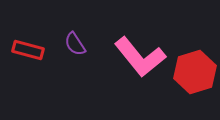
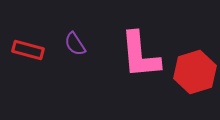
pink L-shape: moved 2 px up; rotated 34 degrees clockwise
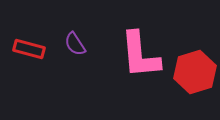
red rectangle: moved 1 px right, 1 px up
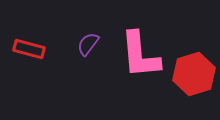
purple semicircle: moved 13 px right; rotated 70 degrees clockwise
red hexagon: moved 1 px left, 2 px down
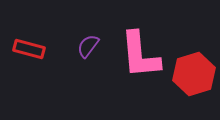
purple semicircle: moved 2 px down
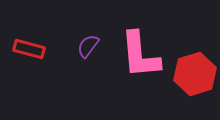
red hexagon: moved 1 px right
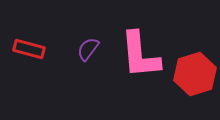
purple semicircle: moved 3 px down
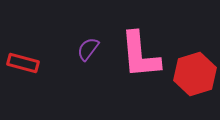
red rectangle: moved 6 px left, 14 px down
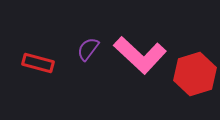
pink L-shape: rotated 42 degrees counterclockwise
red rectangle: moved 15 px right
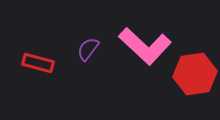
pink L-shape: moved 5 px right, 9 px up
red hexagon: rotated 9 degrees clockwise
